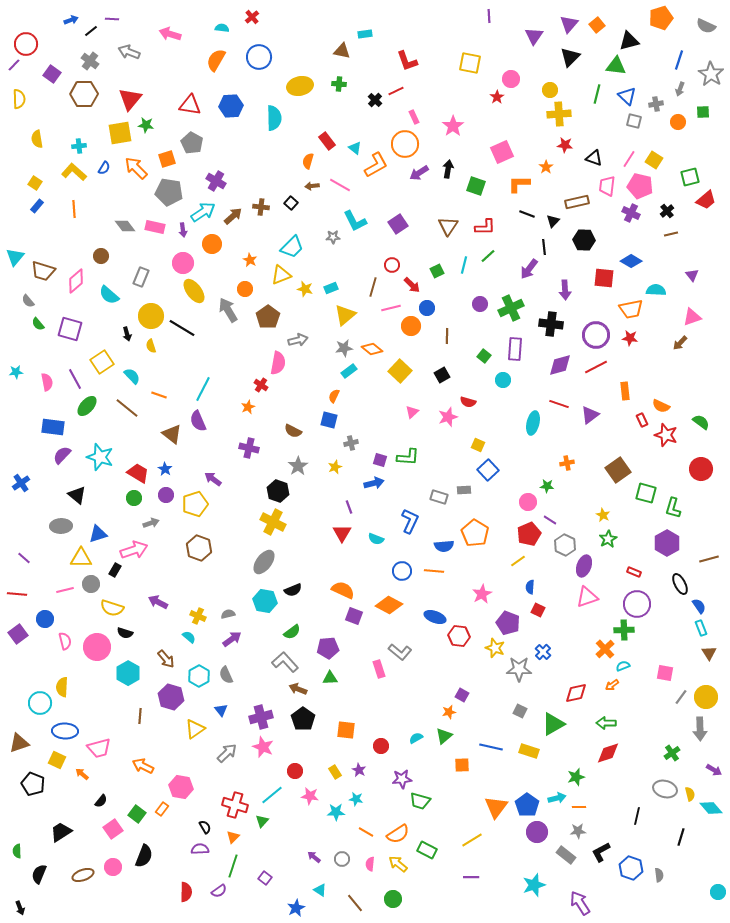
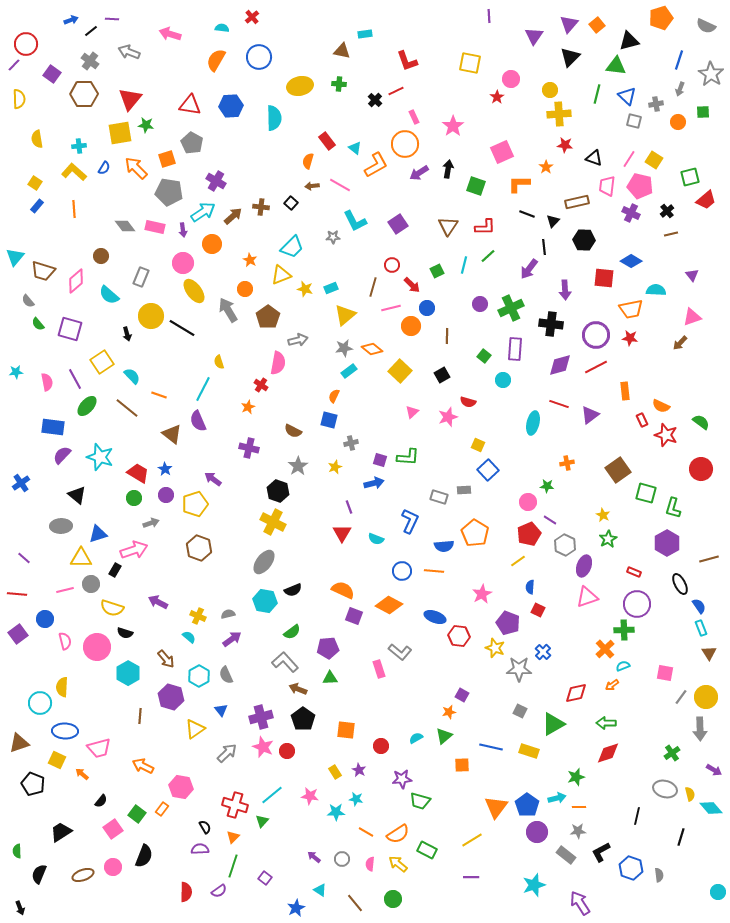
yellow semicircle at (151, 346): moved 68 px right, 16 px down
red circle at (295, 771): moved 8 px left, 20 px up
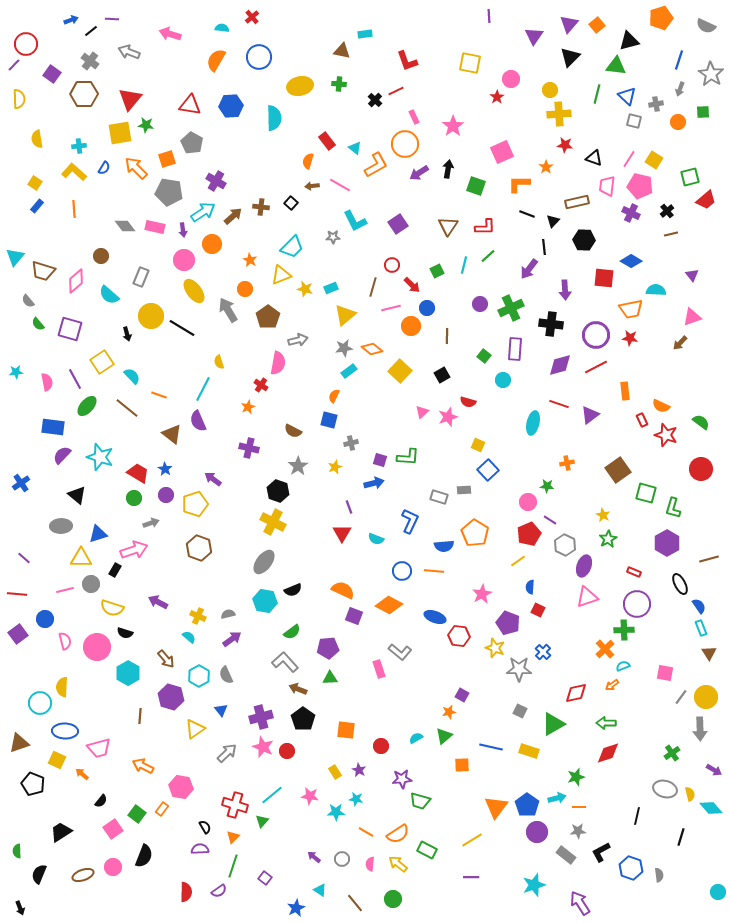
pink circle at (183, 263): moved 1 px right, 3 px up
pink triangle at (412, 412): moved 10 px right
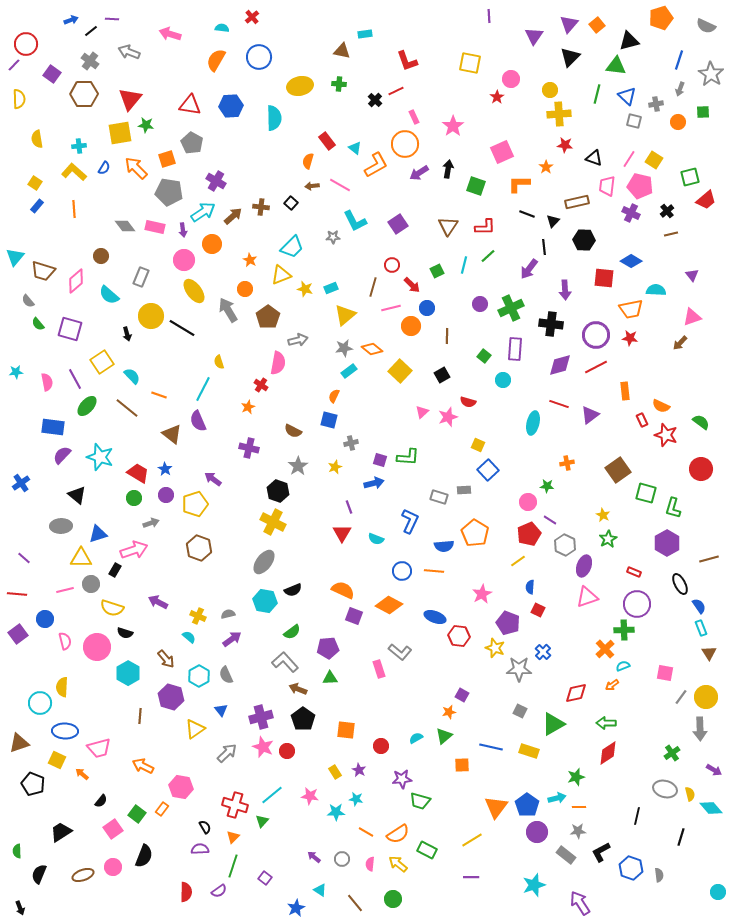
red diamond at (608, 753): rotated 15 degrees counterclockwise
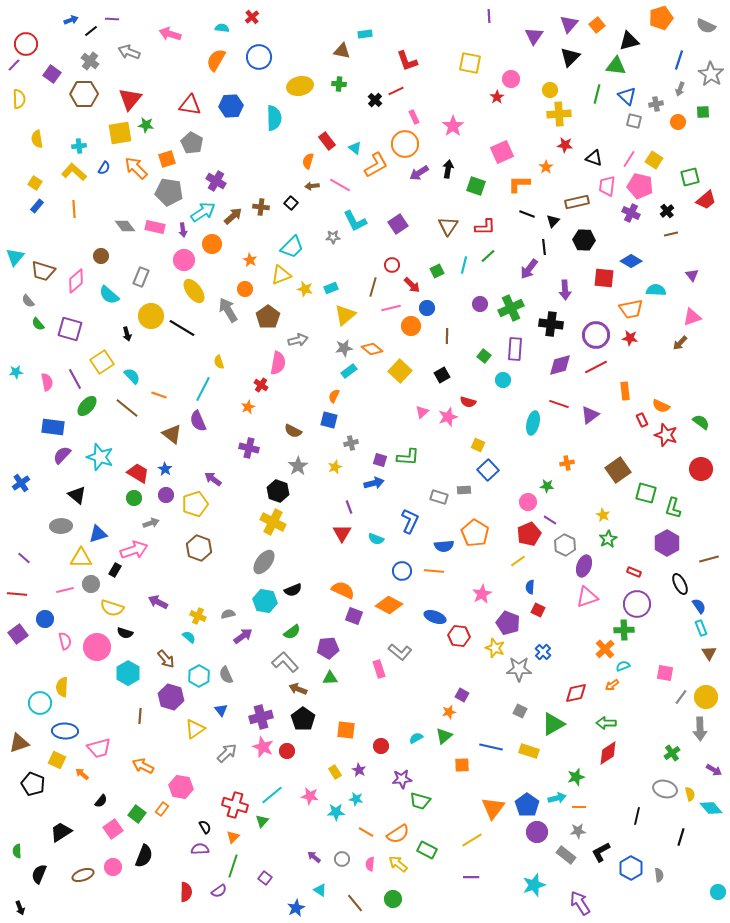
purple arrow at (232, 639): moved 11 px right, 3 px up
orange triangle at (496, 807): moved 3 px left, 1 px down
blue hexagon at (631, 868): rotated 10 degrees clockwise
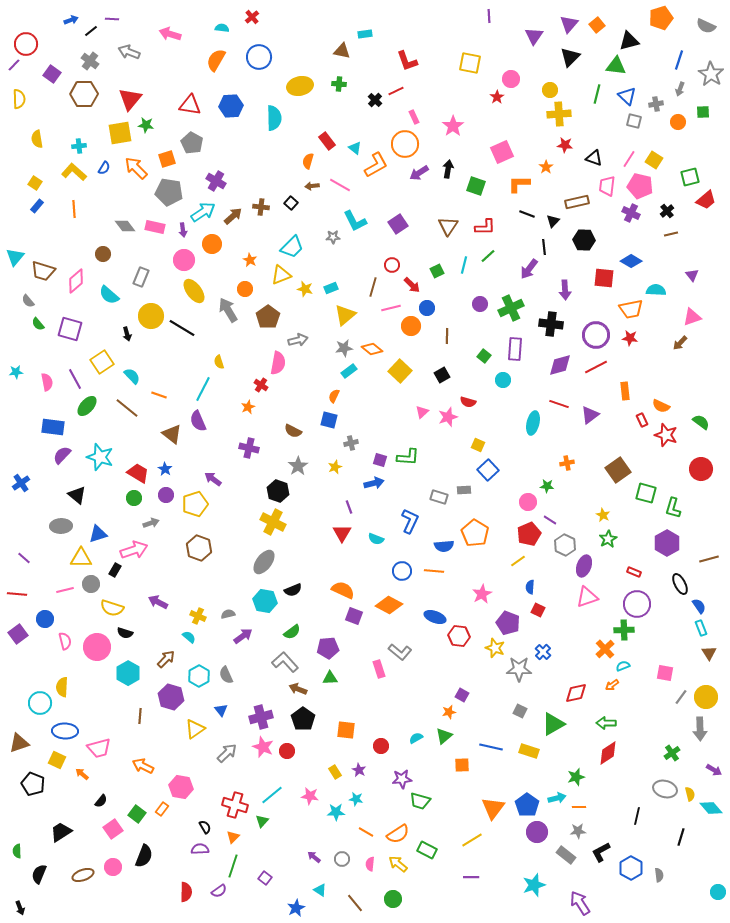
brown circle at (101, 256): moved 2 px right, 2 px up
brown arrow at (166, 659): rotated 96 degrees counterclockwise
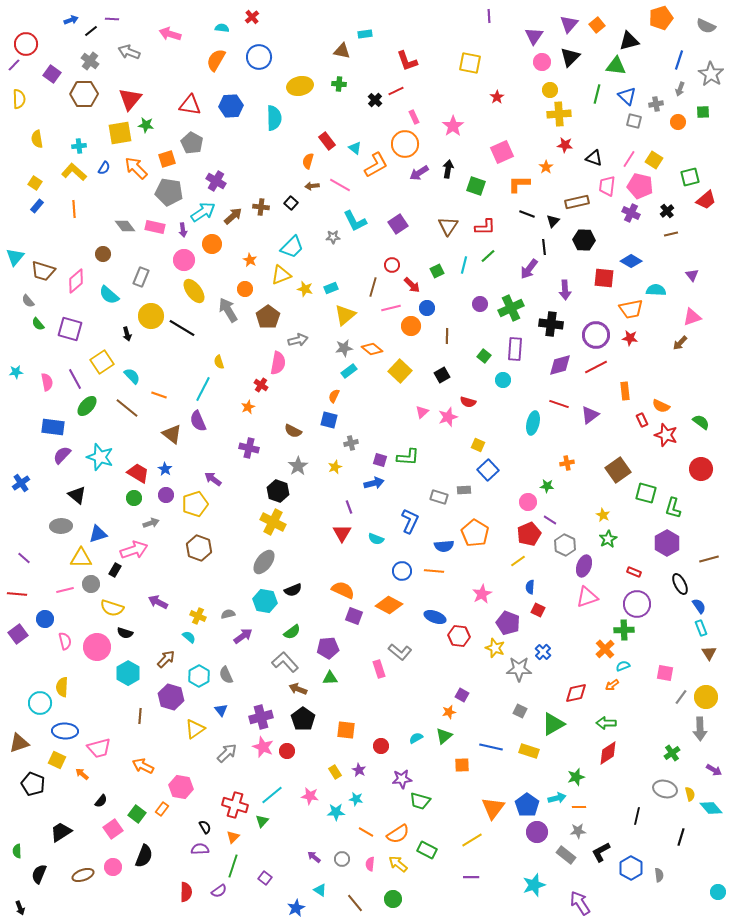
pink circle at (511, 79): moved 31 px right, 17 px up
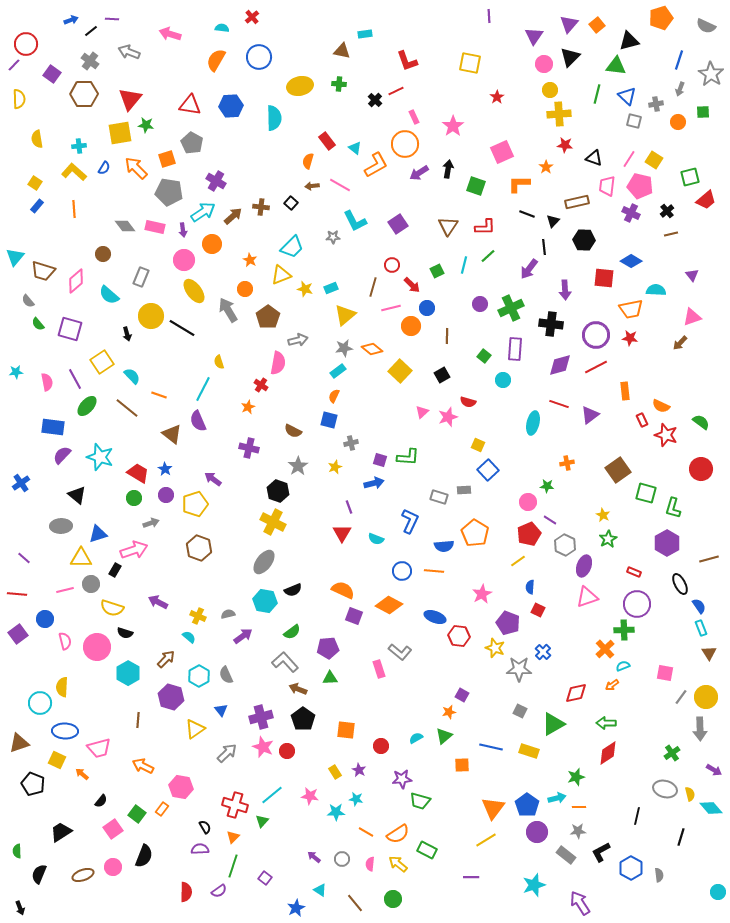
pink circle at (542, 62): moved 2 px right, 2 px down
cyan rectangle at (349, 371): moved 11 px left
brown line at (140, 716): moved 2 px left, 4 px down
yellow line at (472, 840): moved 14 px right
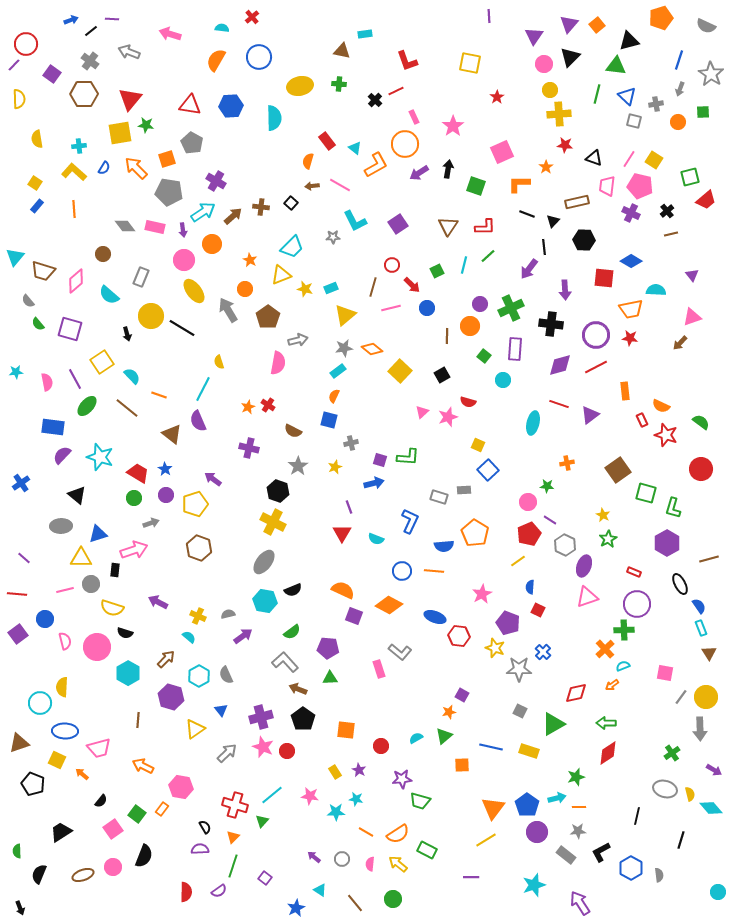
orange circle at (411, 326): moved 59 px right
red cross at (261, 385): moved 7 px right, 20 px down
black rectangle at (115, 570): rotated 24 degrees counterclockwise
purple pentagon at (328, 648): rotated 10 degrees clockwise
black line at (681, 837): moved 3 px down
